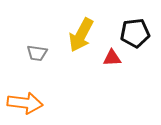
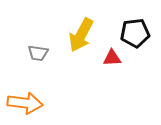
gray trapezoid: moved 1 px right
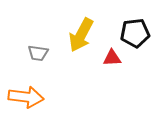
orange arrow: moved 1 px right, 6 px up
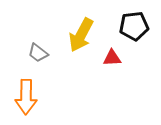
black pentagon: moved 1 px left, 7 px up
gray trapezoid: rotated 30 degrees clockwise
orange arrow: rotated 84 degrees clockwise
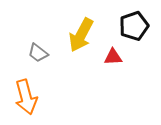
black pentagon: rotated 12 degrees counterclockwise
red triangle: moved 1 px right, 1 px up
orange arrow: rotated 16 degrees counterclockwise
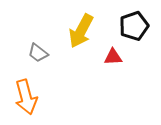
yellow arrow: moved 4 px up
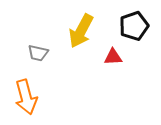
gray trapezoid: rotated 25 degrees counterclockwise
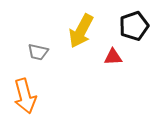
gray trapezoid: moved 1 px up
orange arrow: moved 1 px left, 1 px up
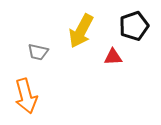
orange arrow: moved 1 px right
